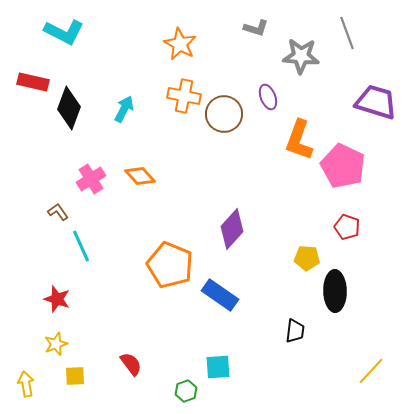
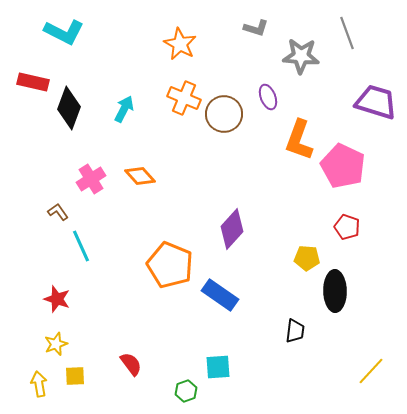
orange cross: moved 2 px down; rotated 12 degrees clockwise
yellow arrow: moved 13 px right
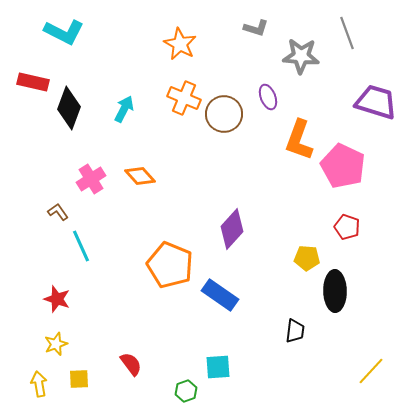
yellow square: moved 4 px right, 3 px down
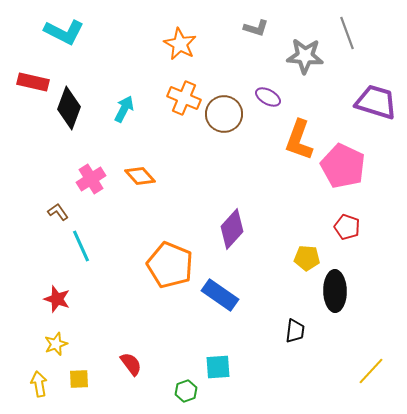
gray star: moved 4 px right
purple ellipse: rotated 40 degrees counterclockwise
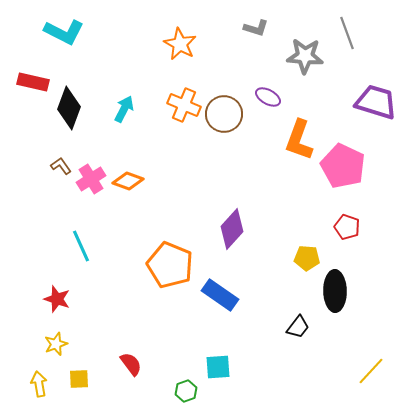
orange cross: moved 7 px down
orange diamond: moved 12 px left, 5 px down; rotated 28 degrees counterclockwise
brown L-shape: moved 3 px right, 46 px up
black trapezoid: moved 3 px right, 4 px up; rotated 30 degrees clockwise
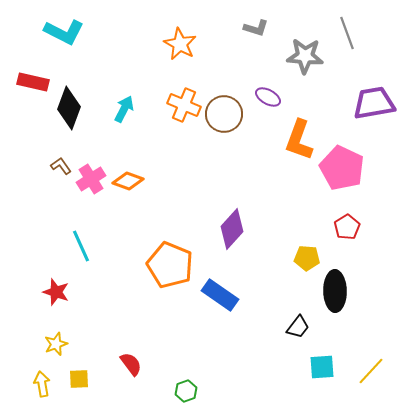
purple trapezoid: moved 2 px left, 1 px down; rotated 27 degrees counterclockwise
pink pentagon: moved 1 px left, 2 px down
red pentagon: rotated 20 degrees clockwise
red star: moved 1 px left, 7 px up
cyan square: moved 104 px right
yellow arrow: moved 3 px right
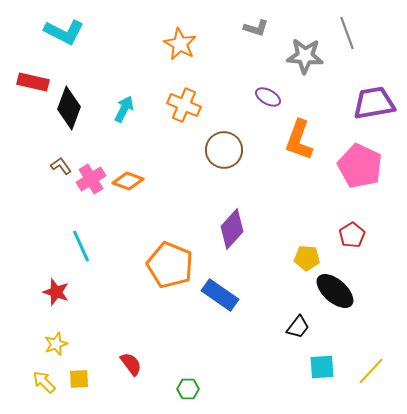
brown circle: moved 36 px down
pink pentagon: moved 18 px right, 2 px up
red pentagon: moved 5 px right, 8 px down
black ellipse: rotated 48 degrees counterclockwise
yellow arrow: moved 2 px right, 2 px up; rotated 35 degrees counterclockwise
green hexagon: moved 2 px right, 2 px up; rotated 20 degrees clockwise
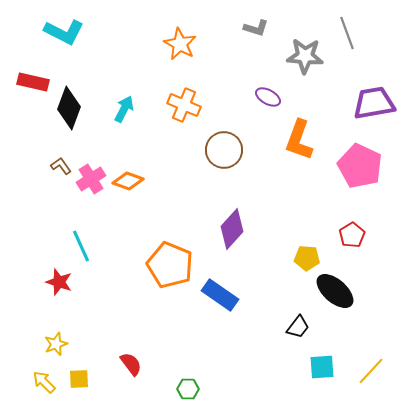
red star: moved 3 px right, 10 px up
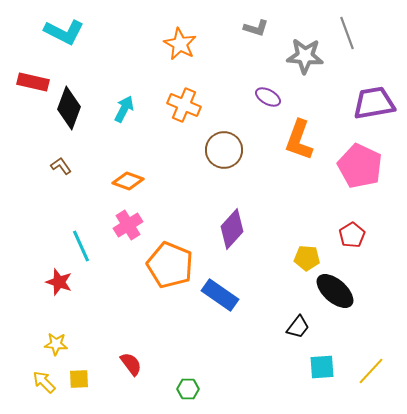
pink cross: moved 37 px right, 46 px down
yellow star: rotated 25 degrees clockwise
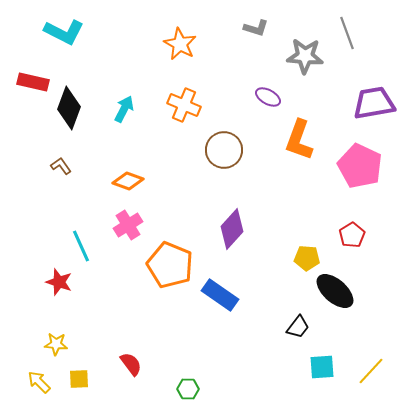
yellow arrow: moved 5 px left
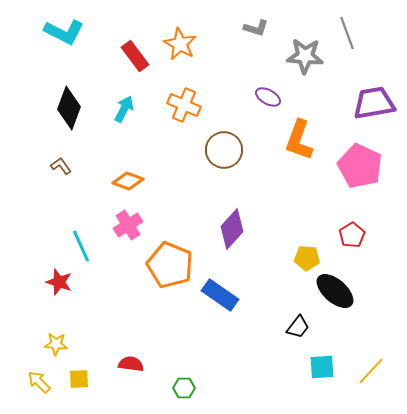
red rectangle: moved 102 px right, 26 px up; rotated 40 degrees clockwise
red semicircle: rotated 45 degrees counterclockwise
green hexagon: moved 4 px left, 1 px up
